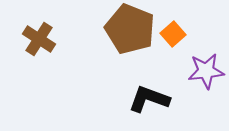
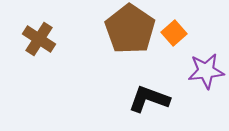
brown pentagon: rotated 12 degrees clockwise
orange square: moved 1 px right, 1 px up
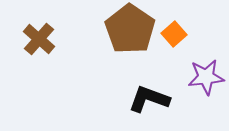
orange square: moved 1 px down
brown cross: rotated 8 degrees clockwise
purple star: moved 6 px down
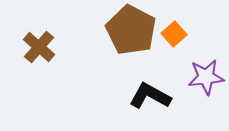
brown pentagon: moved 1 px right, 1 px down; rotated 6 degrees counterclockwise
brown cross: moved 8 px down
black L-shape: moved 1 px right, 3 px up; rotated 9 degrees clockwise
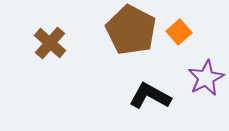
orange square: moved 5 px right, 2 px up
brown cross: moved 11 px right, 4 px up
purple star: moved 1 px down; rotated 21 degrees counterclockwise
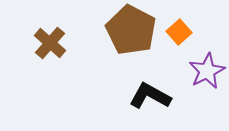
purple star: moved 1 px right, 7 px up
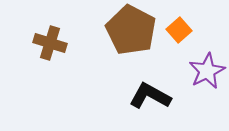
orange square: moved 2 px up
brown cross: rotated 24 degrees counterclockwise
